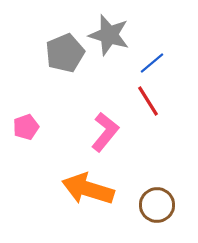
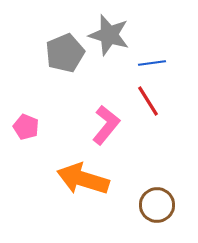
blue line: rotated 32 degrees clockwise
pink pentagon: rotated 30 degrees counterclockwise
pink L-shape: moved 1 px right, 7 px up
orange arrow: moved 5 px left, 10 px up
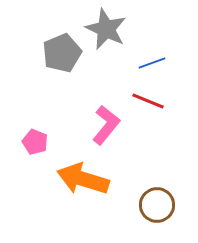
gray star: moved 3 px left, 6 px up; rotated 9 degrees clockwise
gray pentagon: moved 3 px left
blue line: rotated 12 degrees counterclockwise
red line: rotated 36 degrees counterclockwise
pink pentagon: moved 9 px right, 15 px down
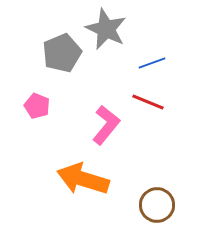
red line: moved 1 px down
pink pentagon: moved 2 px right, 36 px up
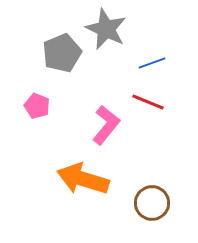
brown circle: moved 5 px left, 2 px up
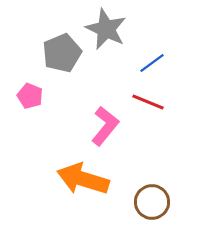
blue line: rotated 16 degrees counterclockwise
pink pentagon: moved 7 px left, 10 px up
pink L-shape: moved 1 px left, 1 px down
brown circle: moved 1 px up
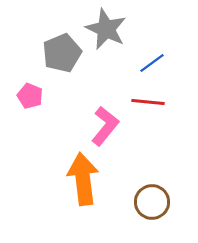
red line: rotated 16 degrees counterclockwise
orange arrow: rotated 66 degrees clockwise
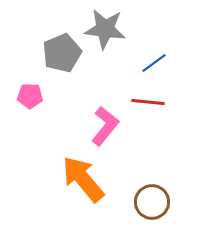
gray star: moved 1 px left; rotated 18 degrees counterclockwise
blue line: moved 2 px right
pink pentagon: rotated 20 degrees counterclockwise
orange arrow: rotated 33 degrees counterclockwise
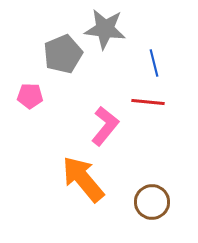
gray pentagon: moved 1 px right, 1 px down
blue line: rotated 68 degrees counterclockwise
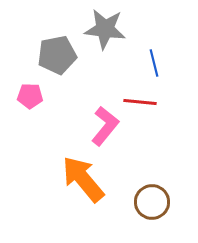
gray pentagon: moved 6 px left, 1 px down; rotated 12 degrees clockwise
red line: moved 8 px left
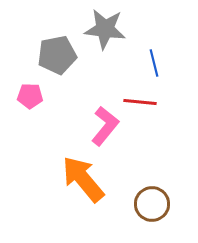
brown circle: moved 2 px down
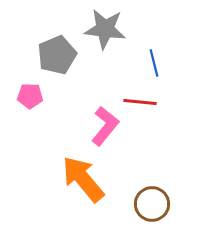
gray pentagon: rotated 12 degrees counterclockwise
